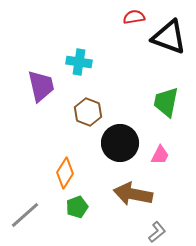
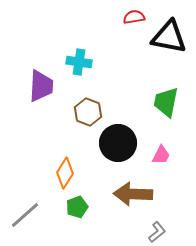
black triangle: rotated 9 degrees counterclockwise
purple trapezoid: rotated 16 degrees clockwise
black circle: moved 2 px left
pink trapezoid: moved 1 px right
brown arrow: rotated 9 degrees counterclockwise
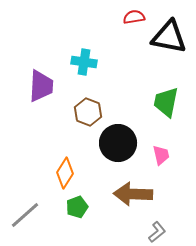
cyan cross: moved 5 px right
pink trapezoid: rotated 40 degrees counterclockwise
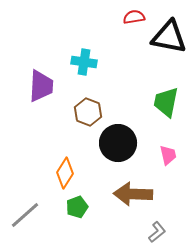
pink trapezoid: moved 7 px right
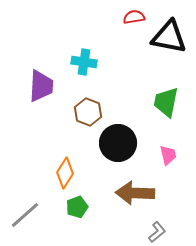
brown arrow: moved 2 px right, 1 px up
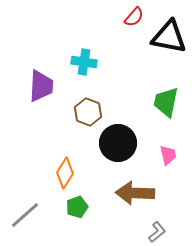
red semicircle: rotated 140 degrees clockwise
